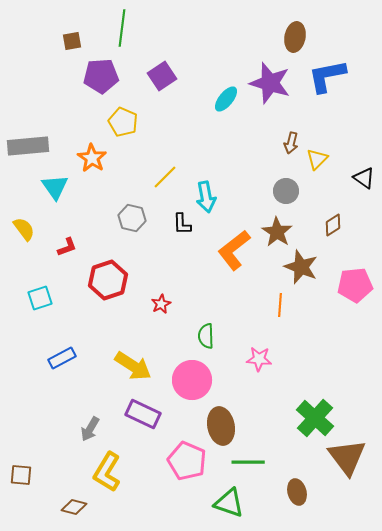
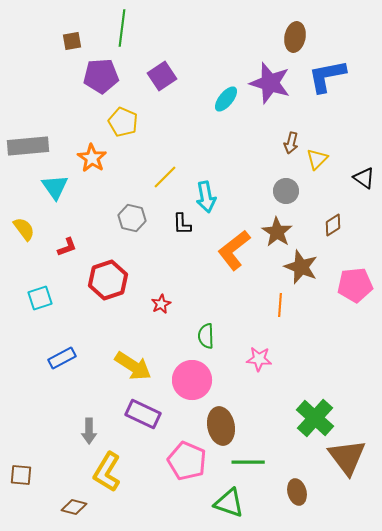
gray arrow at (90, 429): moved 1 px left, 2 px down; rotated 30 degrees counterclockwise
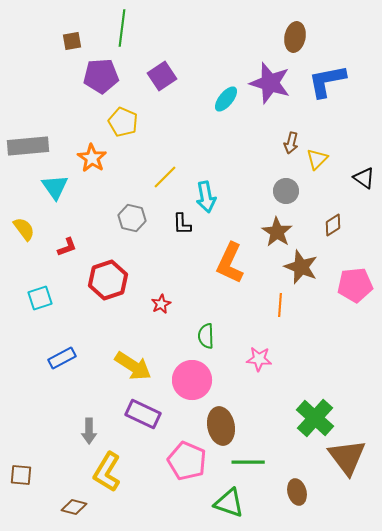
blue L-shape at (327, 76): moved 5 px down
orange L-shape at (234, 250): moved 4 px left, 13 px down; rotated 27 degrees counterclockwise
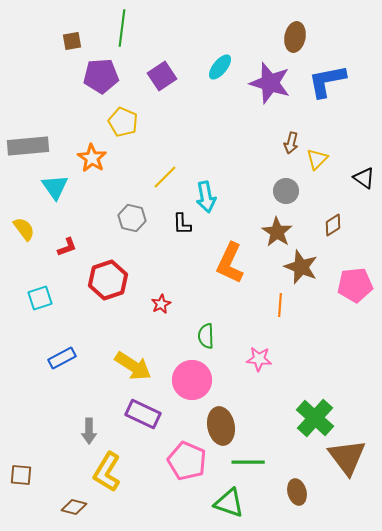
cyan ellipse at (226, 99): moved 6 px left, 32 px up
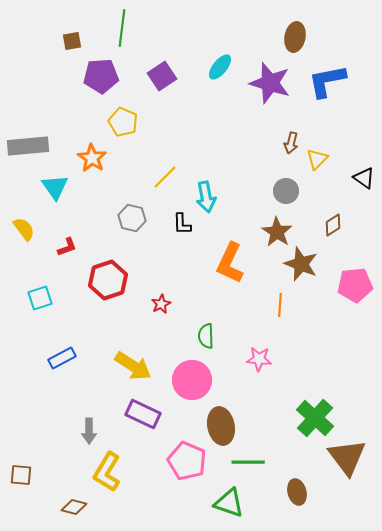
brown star at (301, 267): moved 3 px up
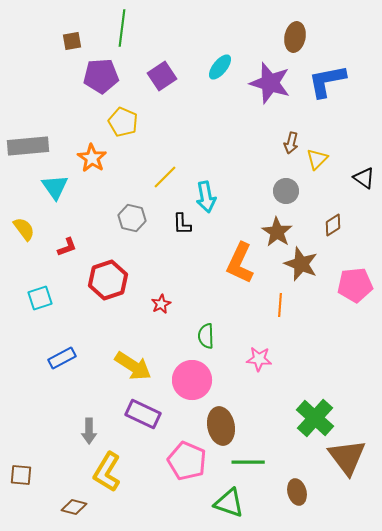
orange L-shape at (230, 263): moved 10 px right
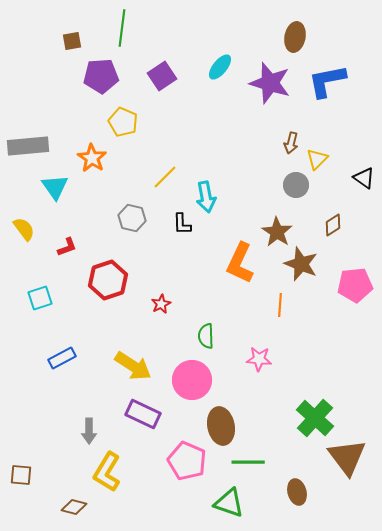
gray circle at (286, 191): moved 10 px right, 6 px up
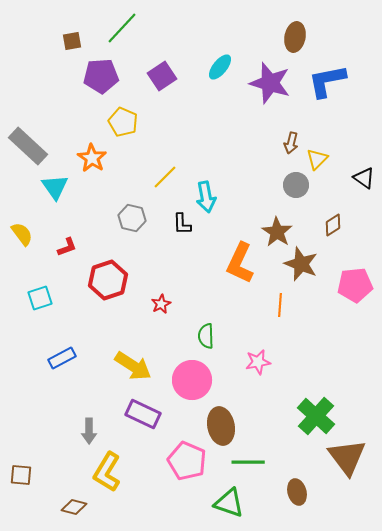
green line at (122, 28): rotated 36 degrees clockwise
gray rectangle at (28, 146): rotated 48 degrees clockwise
yellow semicircle at (24, 229): moved 2 px left, 5 px down
pink star at (259, 359): moved 1 px left, 3 px down; rotated 15 degrees counterclockwise
green cross at (315, 418): moved 1 px right, 2 px up
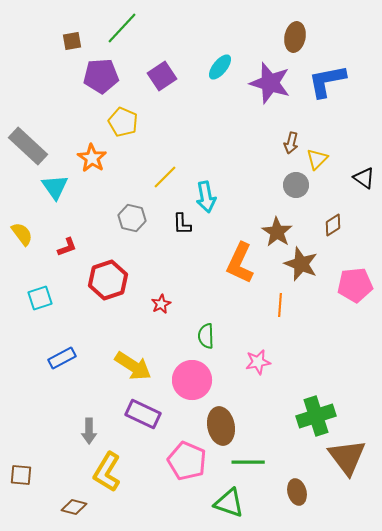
green cross at (316, 416): rotated 30 degrees clockwise
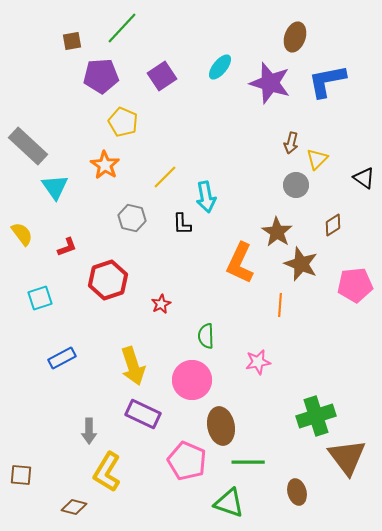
brown ellipse at (295, 37): rotated 8 degrees clockwise
orange star at (92, 158): moved 13 px right, 7 px down
yellow arrow at (133, 366): rotated 39 degrees clockwise
